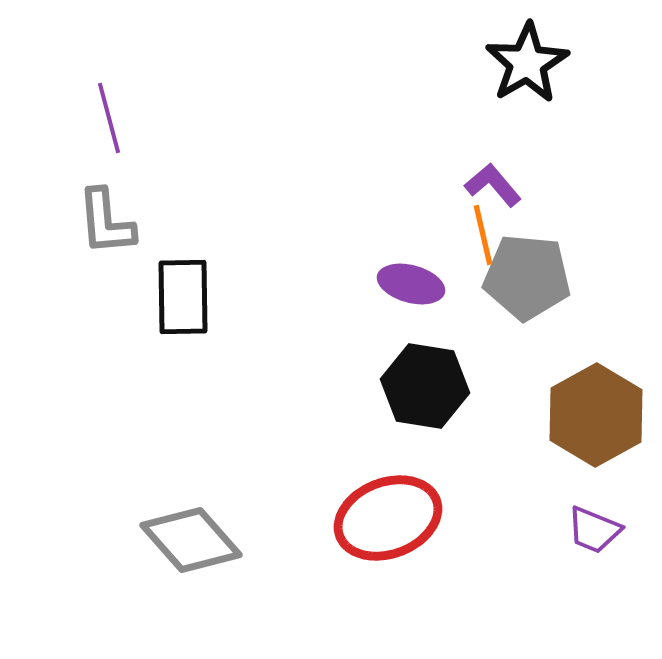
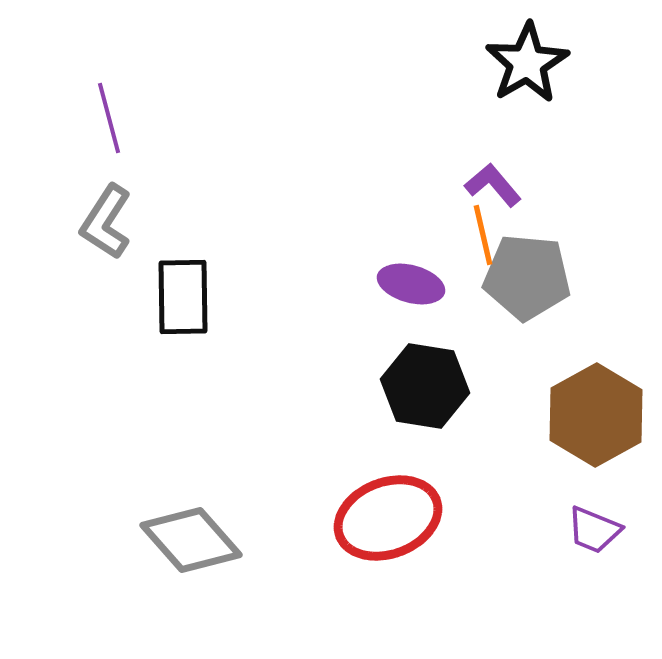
gray L-shape: rotated 38 degrees clockwise
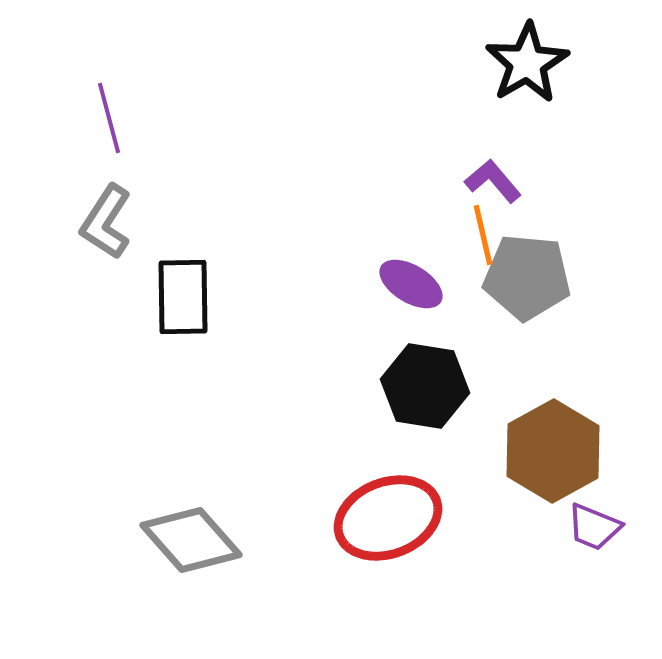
purple L-shape: moved 4 px up
purple ellipse: rotated 16 degrees clockwise
brown hexagon: moved 43 px left, 36 px down
purple trapezoid: moved 3 px up
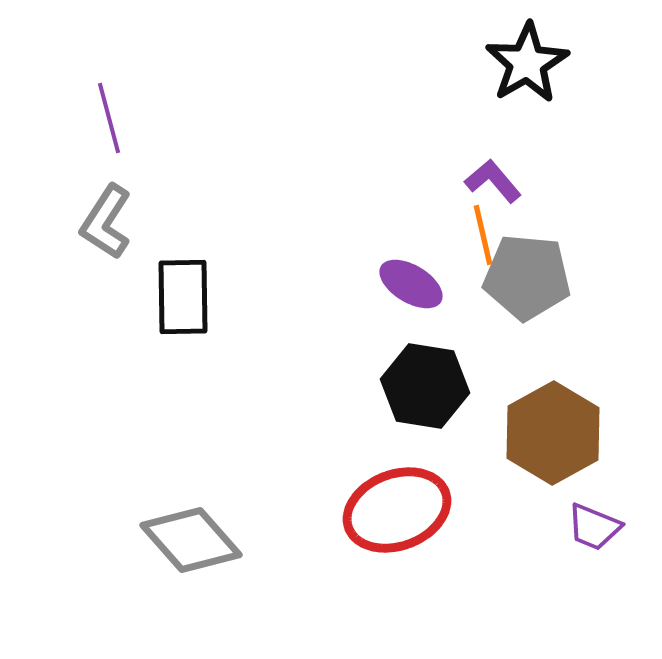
brown hexagon: moved 18 px up
red ellipse: moved 9 px right, 8 px up
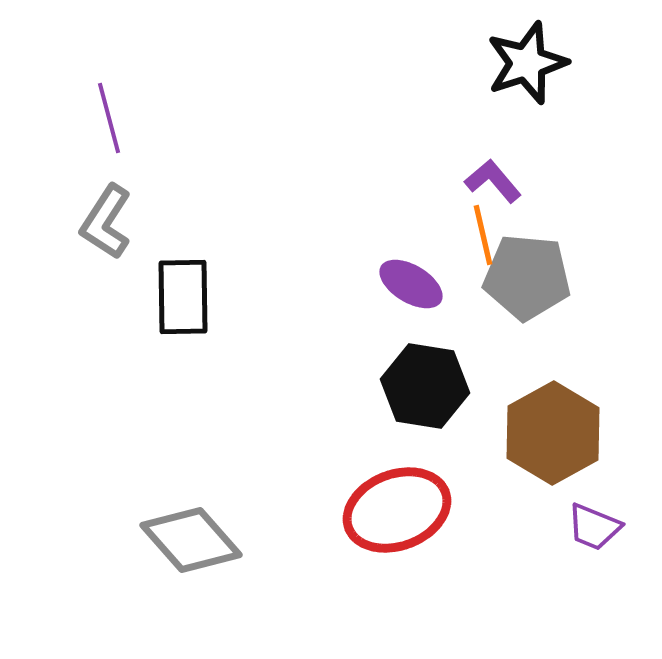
black star: rotated 12 degrees clockwise
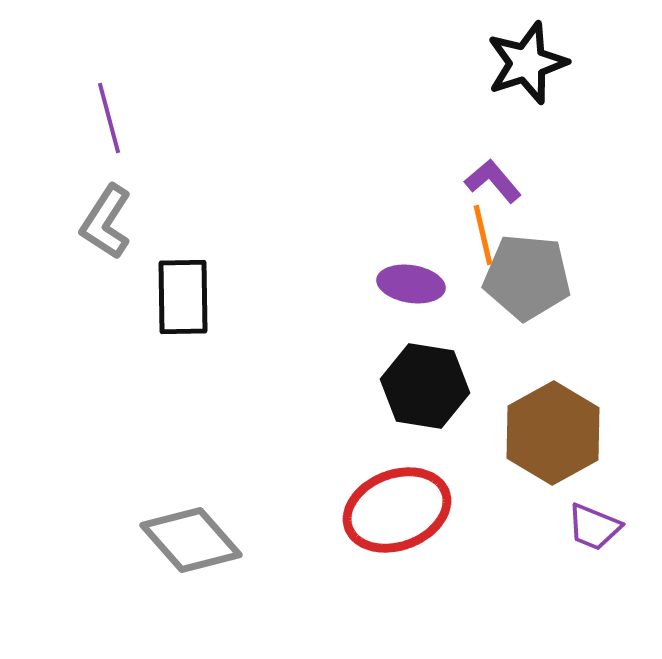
purple ellipse: rotated 22 degrees counterclockwise
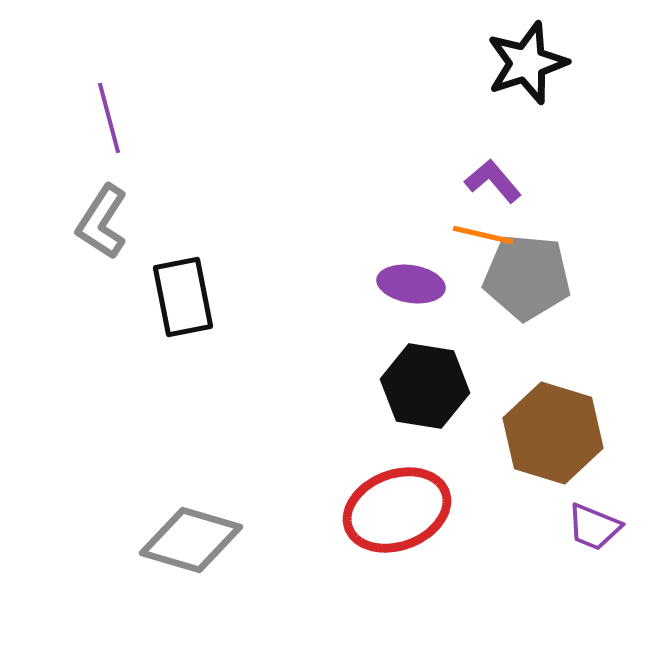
gray L-shape: moved 4 px left
orange line: rotated 64 degrees counterclockwise
black rectangle: rotated 10 degrees counterclockwise
brown hexagon: rotated 14 degrees counterclockwise
gray diamond: rotated 32 degrees counterclockwise
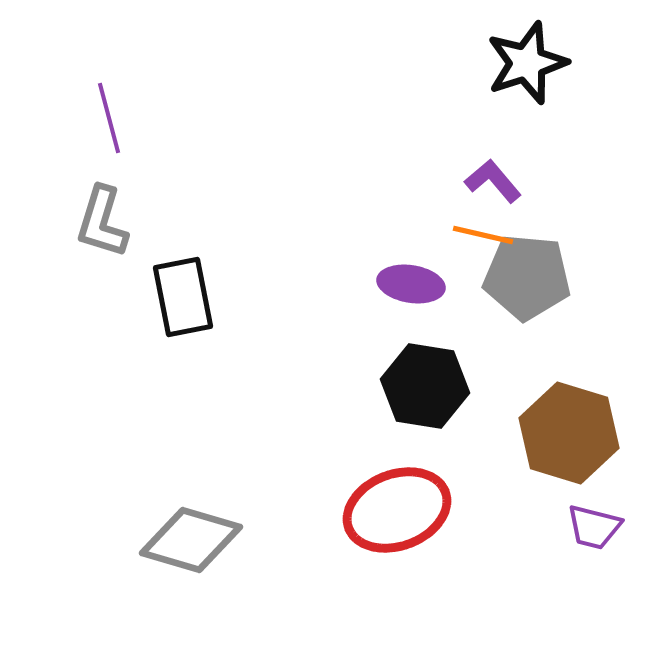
gray L-shape: rotated 16 degrees counterclockwise
brown hexagon: moved 16 px right
purple trapezoid: rotated 8 degrees counterclockwise
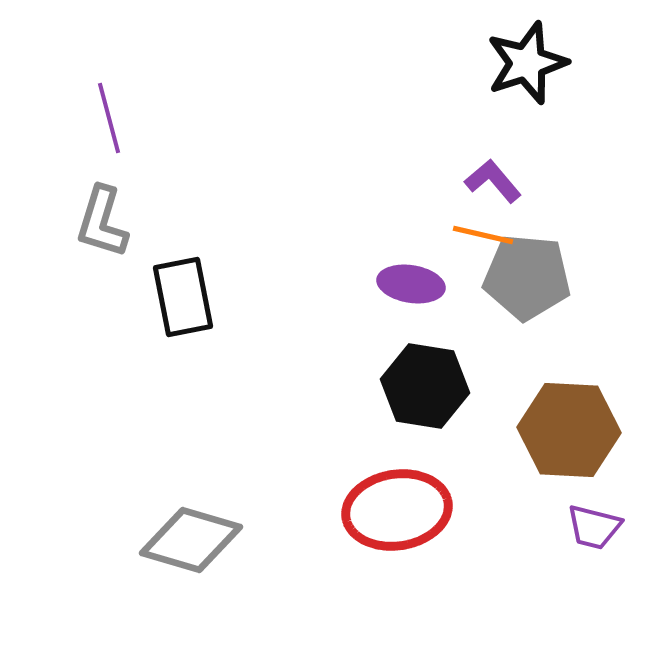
brown hexagon: moved 3 px up; rotated 14 degrees counterclockwise
red ellipse: rotated 12 degrees clockwise
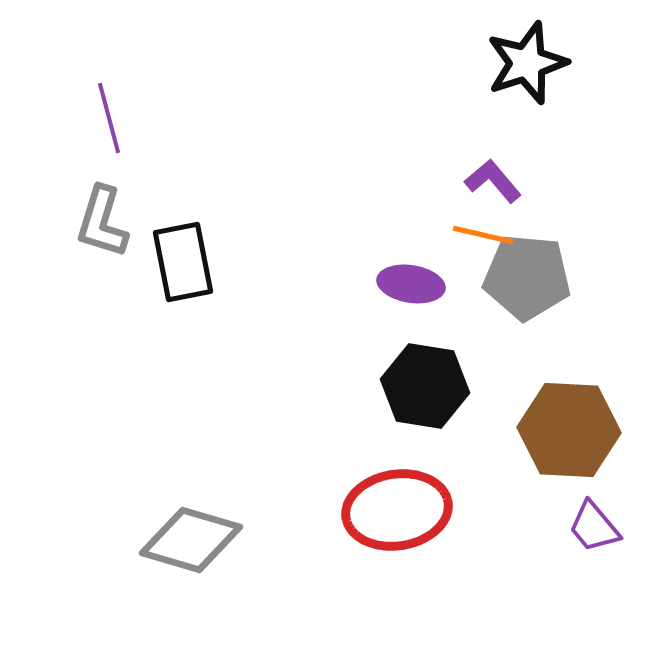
black rectangle: moved 35 px up
purple trapezoid: rotated 36 degrees clockwise
